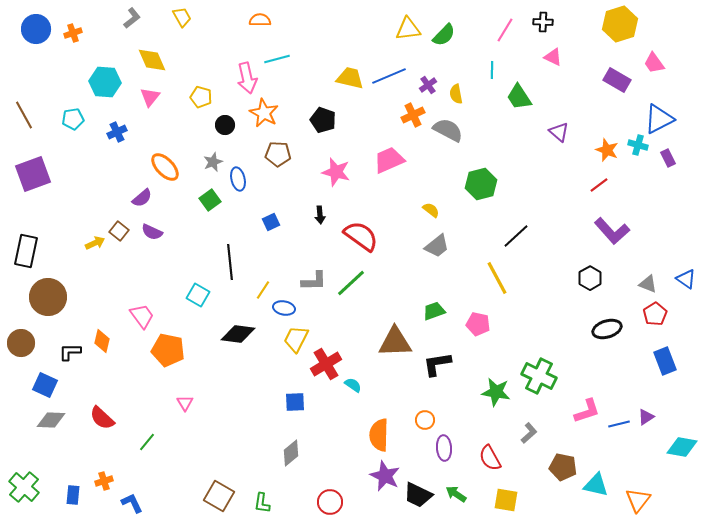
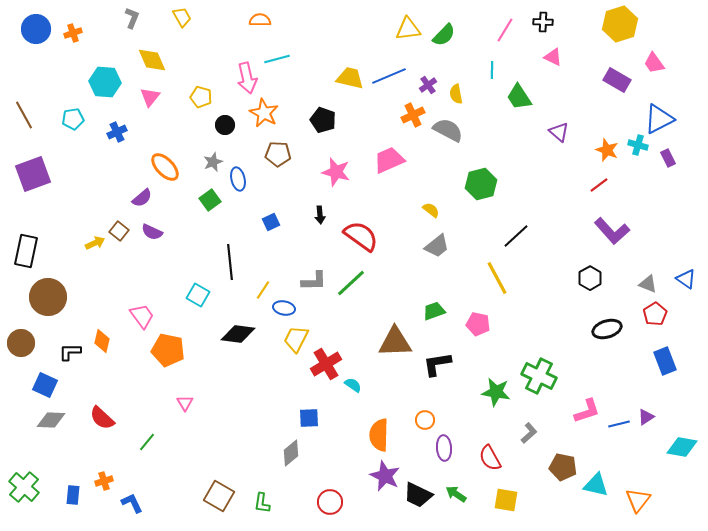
gray L-shape at (132, 18): rotated 30 degrees counterclockwise
blue square at (295, 402): moved 14 px right, 16 px down
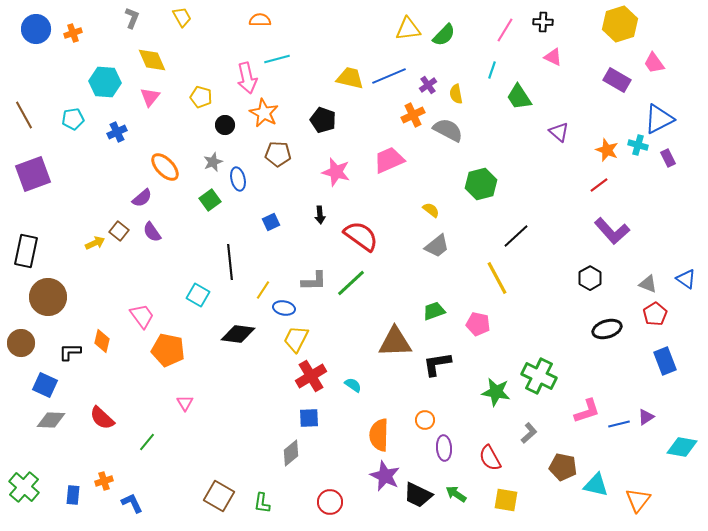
cyan line at (492, 70): rotated 18 degrees clockwise
purple semicircle at (152, 232): rotated 30 degrees clockwise
red cross at (326, 364): moved 15 px left, 12 px down
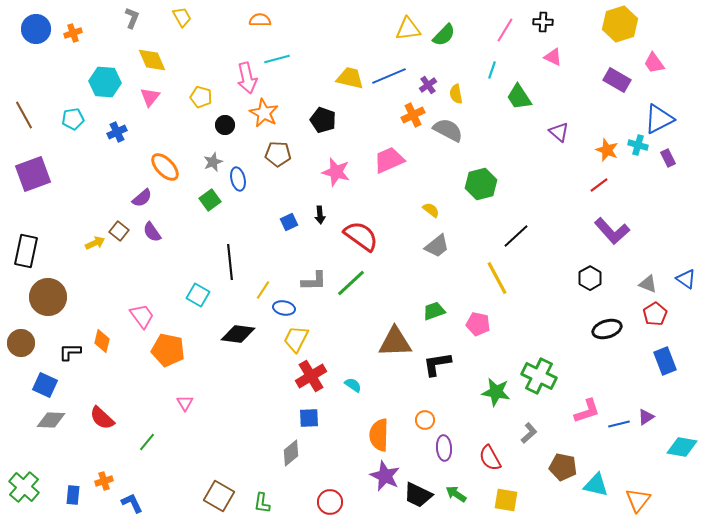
blue square at (271, 222): moved 18 px right
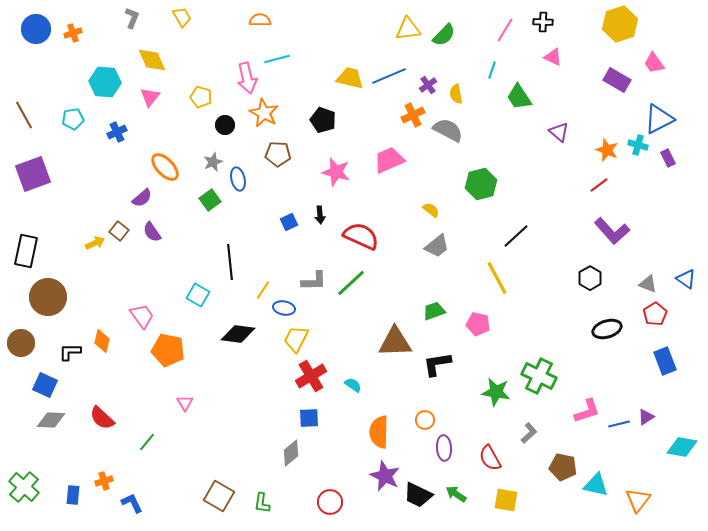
red semicircle at (361, 236): rotated 12 degrees counterclockwise
orange semicircle at (379, 435): moved 3 px up
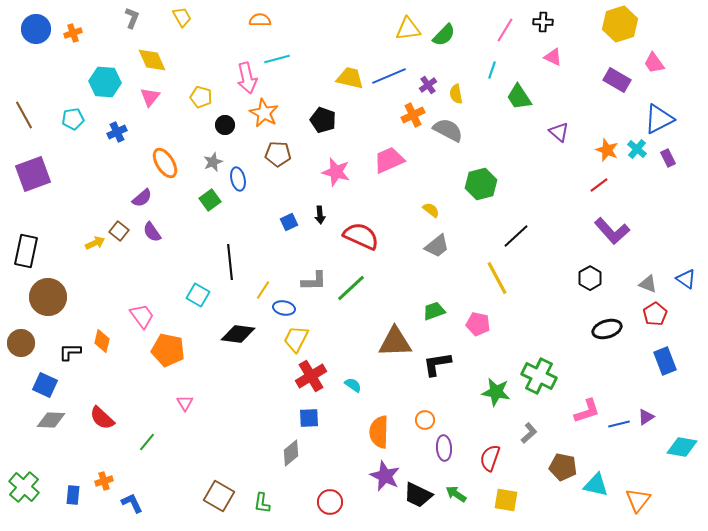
cyan cross at (638, 145): moved 1 px left, 4 px down; rotated 24 degrees clockwise
orange ellipse at (165, 167): moved 4 px up; rotated 12 degrees clockwise
green line at (351, 283): moved 5 px down
red semicircle at (490, 458): rotated 48 degrees clockwise
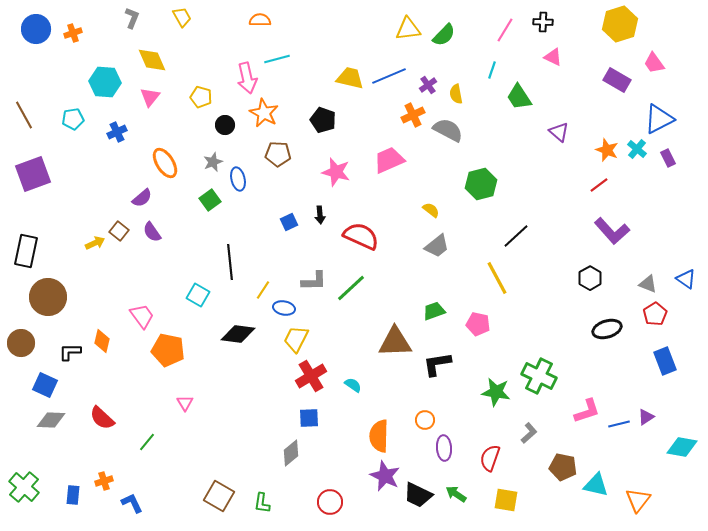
orange semicircle at (379, 432): moved 4 px down
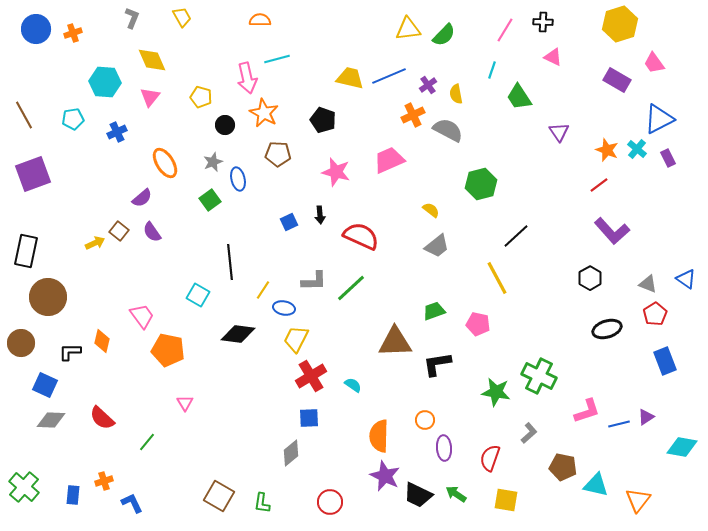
purple triangle at (559, 132): rotated 15 degrees clockwise
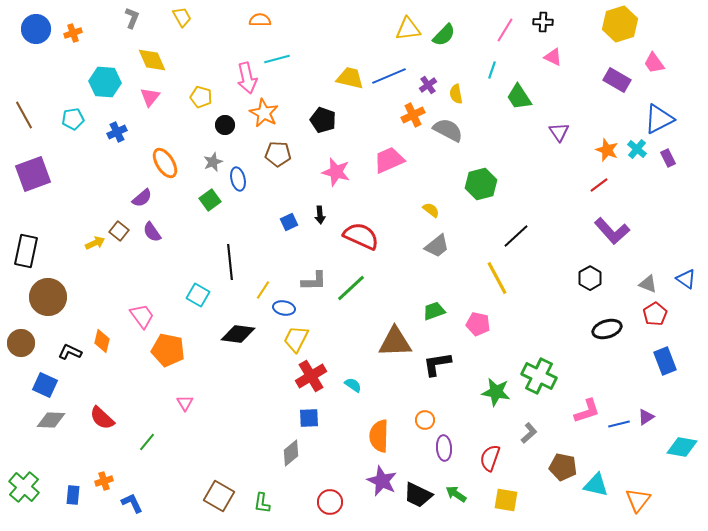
black L-shape at (70, 352): rotated 25 degrees clockwise
purple star at (385, 476): moved 3 px left, 5 px down
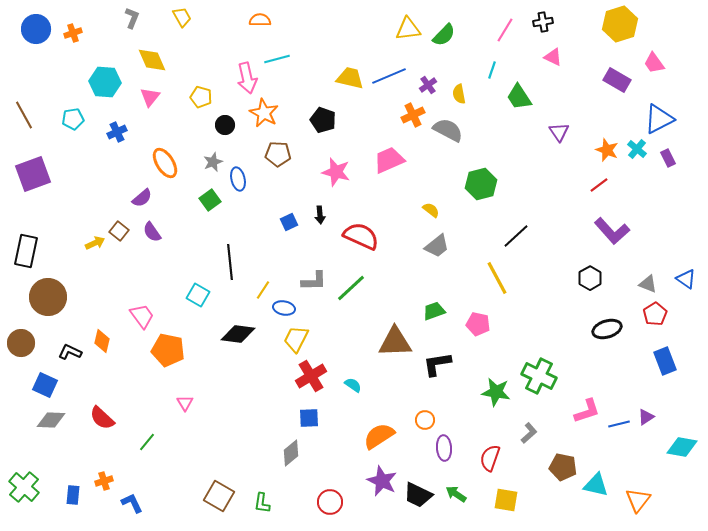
black cross at (543, 22): rotated 12 degrees counterclockwise
yellow semicircle at (456, 94): moved 3 px right
orange semicircle at (379, 436): rotated 56 degrees clockwise
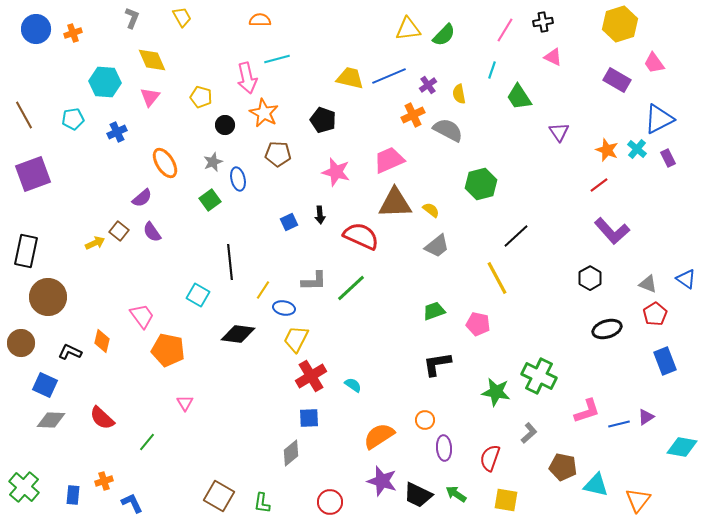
brown triangle at (395, 342): moved 139 px up
purple star at (382, 481): rotated 8 degrees counterclockwise
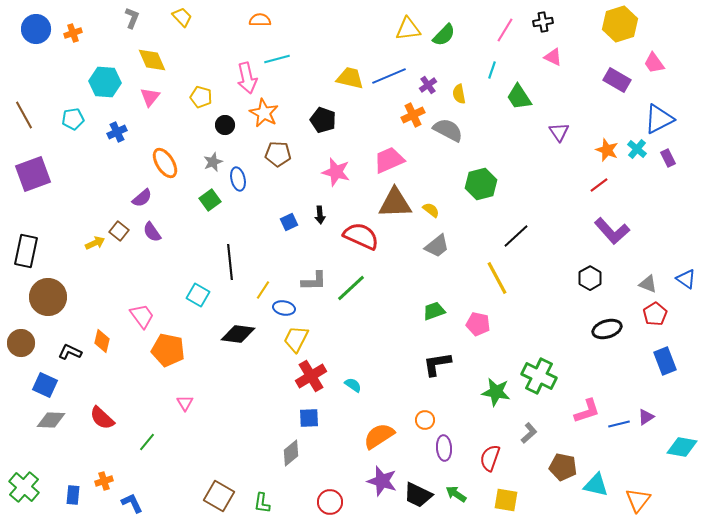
yellow trapezoid at (182, 17): rotated 15 degrees counterclockwise
